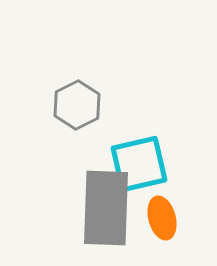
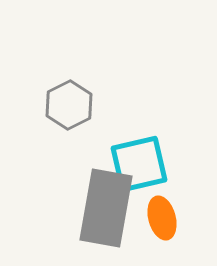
gray hexagon: moved 8 px left
gray rectangle: rotated 8 degrees clockwise
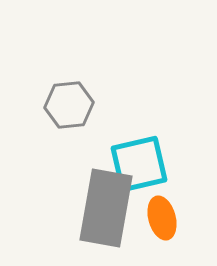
gray hexagon: rotated 21 degrees clockwise
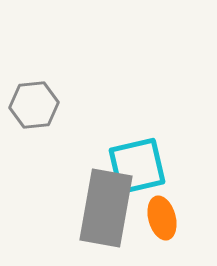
gray hexagon: moved 35 px left
cyan square: moved 2 px left, 2 px down
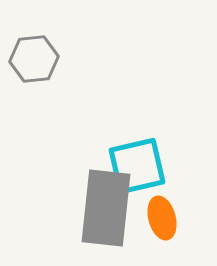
gray hexagon: moved 46 px up
gray rectangle: rotated 4 degrees counterclockwise
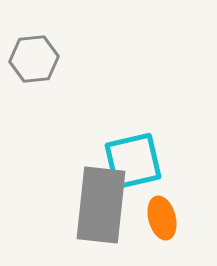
cyan square: moved 4 px left, 5 px up
gray rectangle: moved 5 px left, 3 px up
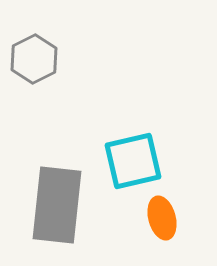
gray hexagon: rotated 21 degrees counterclockwise
gray rectangle: moved 44 px left
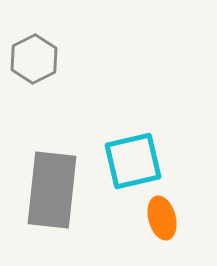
gray rectangle: moved 5 px left, 15 px up
